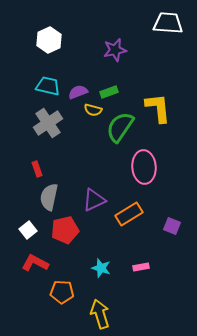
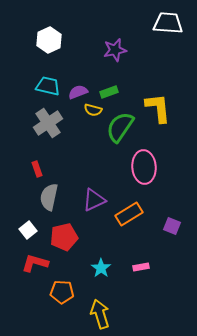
red pentagon: moved 1 px left, 7 px down
red L-shape: rotated 12 degrees counterclockwise
cyan star: rotated 18 degrees clockwise
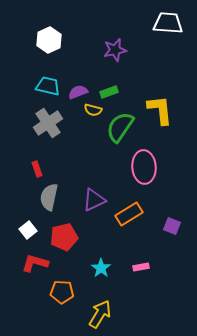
yellow L-shape: moved 2 px right, 2 px down
yellow arrow: rotated 48 degrees clockwise
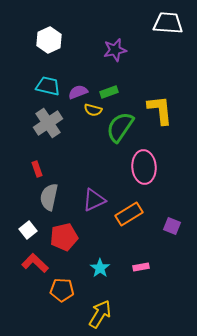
red L-shape: rotated 28 degrees clockwise
cyan star: moved 1 px left
orange pentagon: moved 2 px up
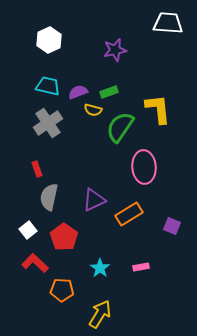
yellow L-shape: moved 2 px left, 1 px up
red pentagon: rotated 24 degrees counterclockwise
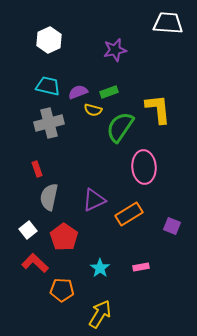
gray cross: moved 1 px right; rotated 20 degrees clockwise
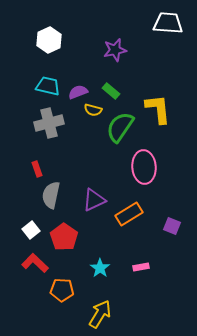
green rectangle: moved 2 px right, 1 px up; rotated 60 degrees clockwise
gray semicircle: moved 2 px right, 2 px up
white square: moved 3 px right
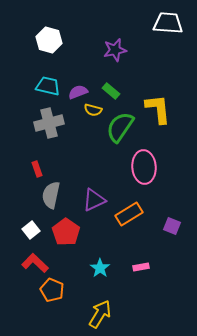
white hexagon: rotated 20 degrees counterclockwise
red pentagon: moved 2 px right, 5 px up
orange pentagon: moved 10 px left; rotated 20 degrees clockwise
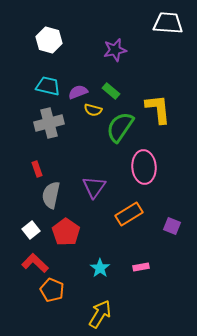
purple triangle: moved 13 px up; rotated 30 degrees counterclockwise
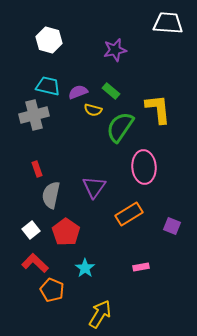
gray cross: moved 15 px left, 8 px up
cyan star: moved 15 px left
